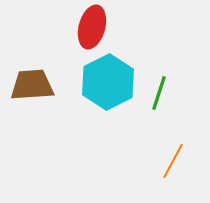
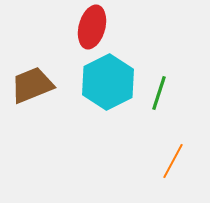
brown trapezoid: rotated 18 degrees counterclockwise
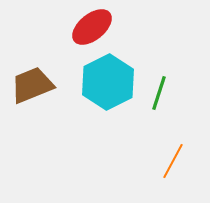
red ellipse: rotated 36 degrees clockwise
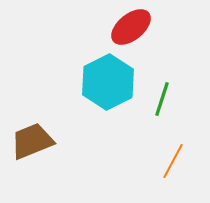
red ellipse: moved 39 px right
brown trapezoid: moved 56 px down
green line: moved 3 px right, 6 px down
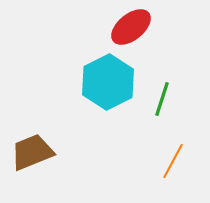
brown trapezoid: moved 11 px down
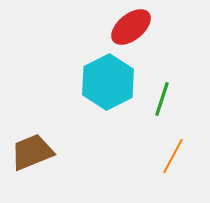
orange line: moved 5 px up
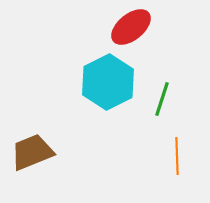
orange line: moved 4 px right; rotated 30 degrees counterclockwise
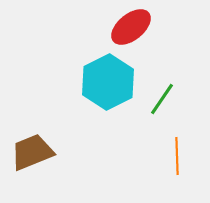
green line: rotated 16 degrees clockwise
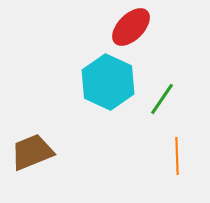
red ellipse: rotated 6 degrees counterclockwise
cyan hexagon: rotated 8 degrees counterclockwise
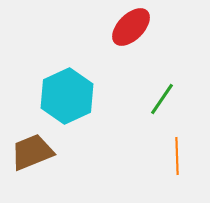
cyan hexagon: moved 41 px left, 14 px down; rotated 10 degrees clockwise
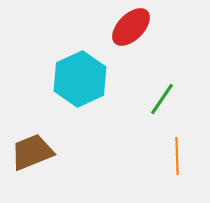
cyan hexagon: moved 13 px right, 17 px up
